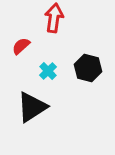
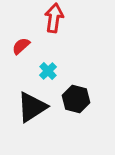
black hexagon: moved 12 px left, 31 px down
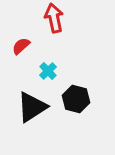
red arrow: rotated 20 degrees counterclockwise
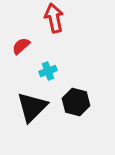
cyan cross: rotated 24 degrees clockwise
black hexagon: moved 3 px down
black triangle: rotated 12 degrees counterclockwise
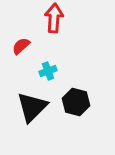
red arrow: rotated 16 degrees clockwise
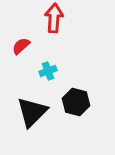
black triangle: moved 5 px down
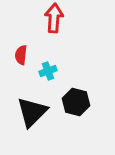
red semicircle: moved 9 px down; rotated 42 degrees counterclockwise
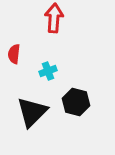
red semicircle: moved 7 px left, 1 px up
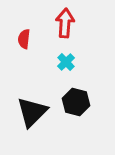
red arrow: moved 11 px right, 5 px down
red semicircle: moved 10 px right, 15 px up
cyan cross: moved 18 px right, 9 px up; rotated 24 degrees counterclockwise
